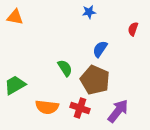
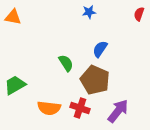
orange triangle: moved 2 px left
red semicircle: moved 6 px right, 15 px up
green semicircle: moved 1 px right, 5 px up
orange semicircle: moved 2 px right, 1 px down
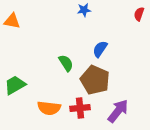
blue star: moved 5 px left, 2 px up
orange triangle: moved 1 px left, 4 px down
red cross: rotated 24 degrees counterclockwise
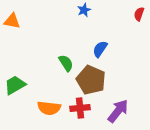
blue star: rotated 16 degrees counterclockwise
brown pentagon: moved 4 px left
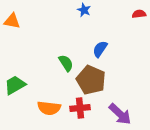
blue star: rotated 24 degrees counterclockwise
red semicircle: rotated 64 degrees clockwise
purple arrow: moved 2 px right, 3 px down; rotated 95 degrees clockwise
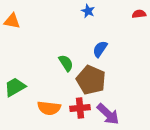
blue star: moved 4 px right, 1 px down
green trapezoid: moved 2 px down
purple arrow: moved 12 px left
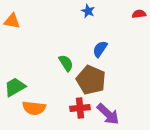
orange semicircle: moved 15 px left
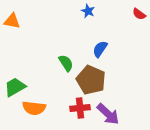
red semicircle: rotated 136 degrees counterclockwise
